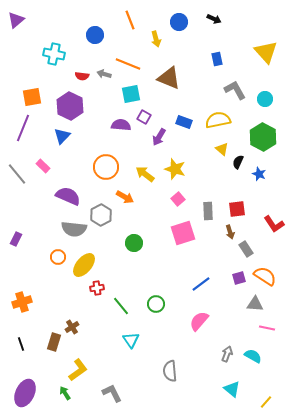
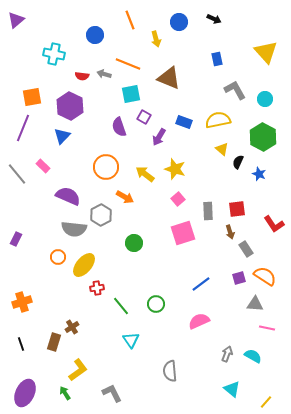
purple semicircle at (121, 125): moved 2 px left, 2 px down; rotated 114 degrees counterclockwise
pink semicircle at (199, 321): rotated 25 degrees clockwise
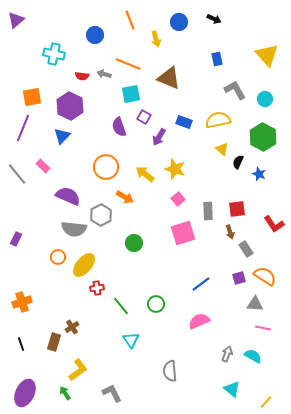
yellow triangle at (266, 52): moved 1 px right, 3 px down
pink line at (267, 328): moved 4 px left
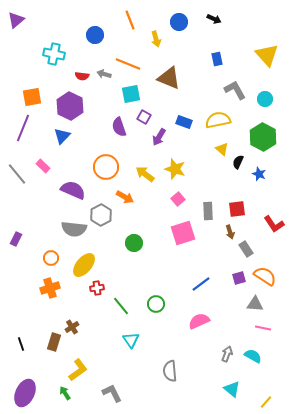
purple semicircle at (68, 196): moved 5 px right, 6 px up
orange circle at (58, 257): moved 7 px left, 1 px down
orange cross at (22, 302): moved 28 px right, 14 px up
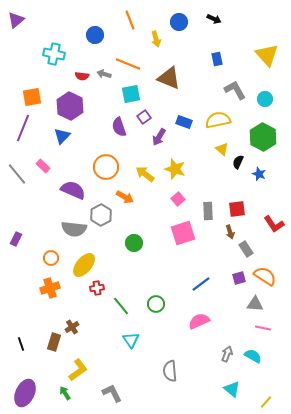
purple square at (144, 117): rotated 24 degrees clockwise
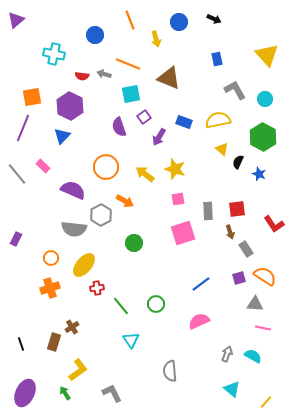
orange arrow at (125, 197): moved 4 px down
pink square at (178, 199): rotated 32 degrees clockwise
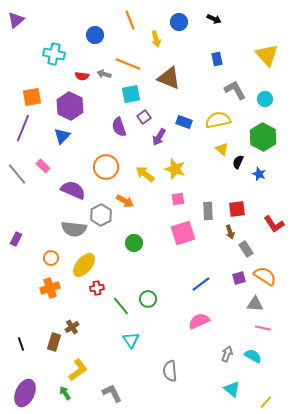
green circle at (156, 304): moved 8 px left, 5 px up
